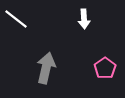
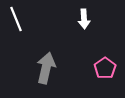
white line: rotated 30 degrees clockwise
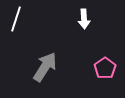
white line: rotated 40 degrees clockwise
gray arrow: moved 1 px left, 1 px up; rotated 20 degrees clockwise
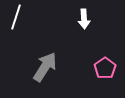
white line: moved 2 px up
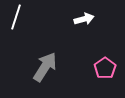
white arrow: rotated 102 degrees counterclockwise
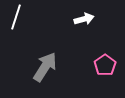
pink pentagon: moved 3 px up
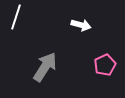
white arrow: moved 3 px left, 6 px down; rotated 30 degrees clockwise
pink pentagon: rotated 10 degrees clockwise
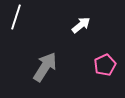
white arrow: rotated 54 degrees counterclockwise
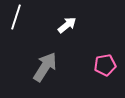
white arrow: moved 14 px left
pink pentagon: rotated 15 degrees clockwise
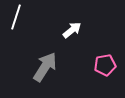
white arrow: moved 5 px right, 5 px down
